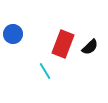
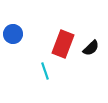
black semicircle: moved 1 px right, 1 px down
cyan line: rotated 12 degrees clockwise
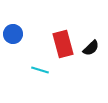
red rectangle: rotated 36 degrees counterclockwise
cyan line: moved 5 px left, 1 px up; rotated 54 degrees counterclockwise
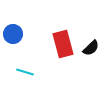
cyan line: moved 15 px left, 2 px down
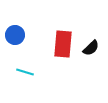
blue circle: moved 2 px right, 1 px down
red rectangle: rotated 20 degrees clockwise
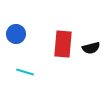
blue circle: moved 1 px right, 1 px up
black semicircle: rotated 30 degrees clockwise
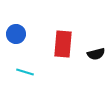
black semicircle: moved 5 px right, 6 px down
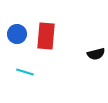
blue circle: moved 1 px right
red rectangle: moved 17 px left, 8 px up
